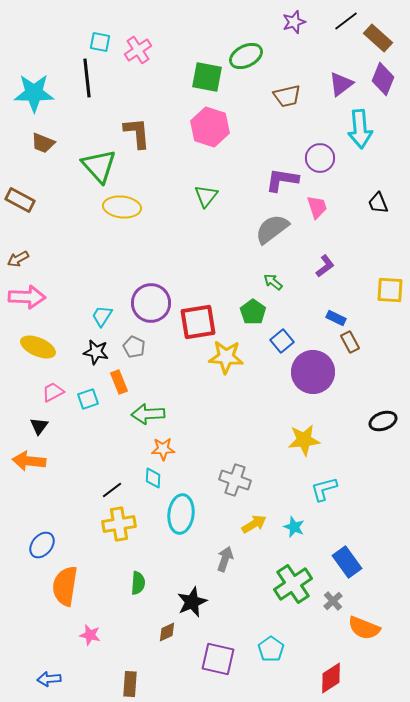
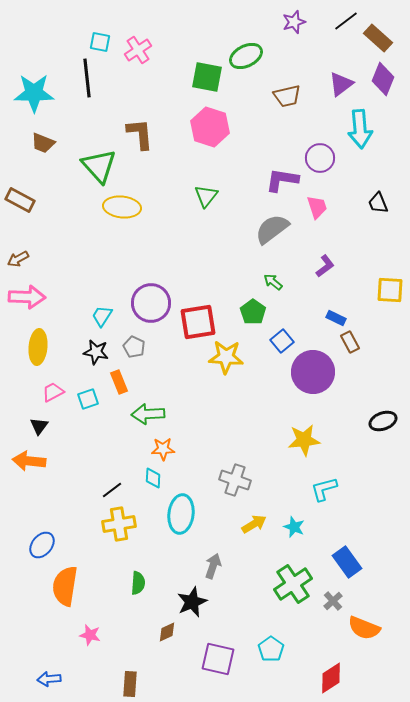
brown L-shape at (137, 133): moved 3 px right, 1 px down
yellow ellipse at (38, 347): rotated 72 degrees clockwise
gray arrow at (225, 559): moved 12 px left, 7 px down
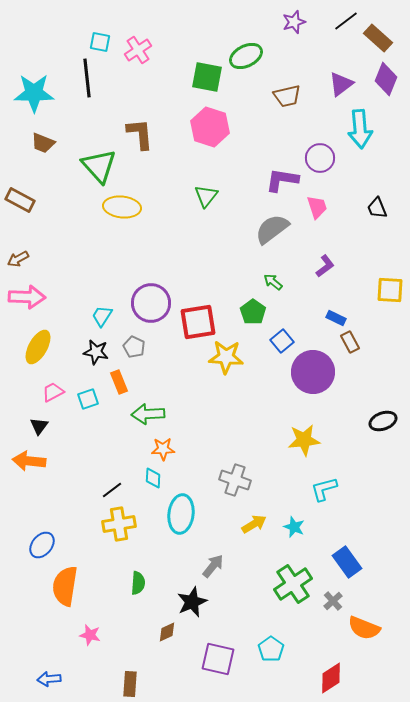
purple diamond at (383, 79): moved 3 px right
black trapezoid at (378, 203): moved 1 px left, 5 px down
yellow ellipse at (38, 347): rotated 24 degrees clockwise
gray arrow at (213, 566): rotated 20 degrees clockwise
